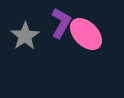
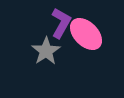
gray star: moved 21 px right, 15 px down
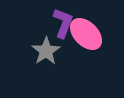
purple L-shape: moved 2 px right; rotated 8 degrees counterclockwise
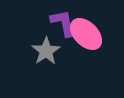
purple L-shape: rotated 32 degrees counterclockwise
